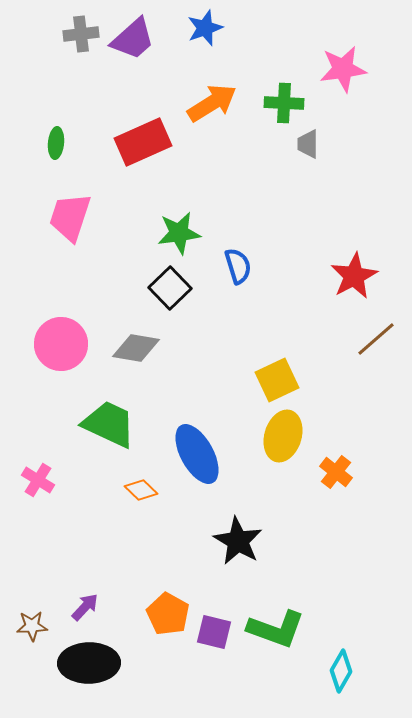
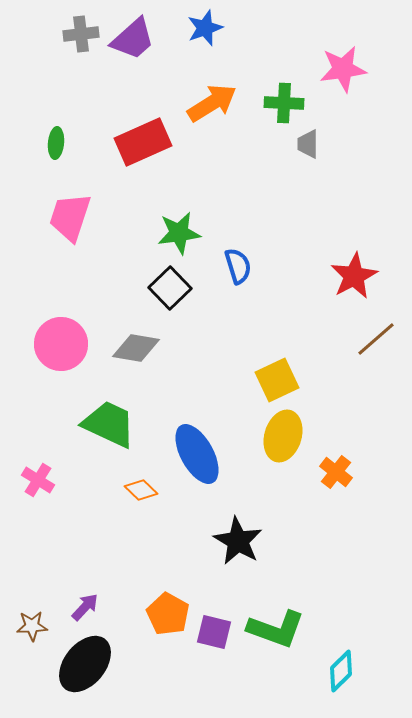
black ellipse: moved 4 px left, 1 px down; rotated 50 degrees counterclockwise
cyan diamond: rotated 15 degrees clockwise
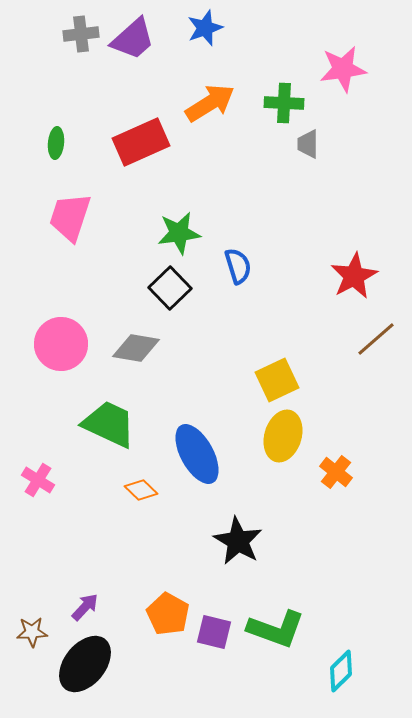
orange arrow: moved 2 px left
red rectangle: moved 2 px left
brown star: moved 6 px down
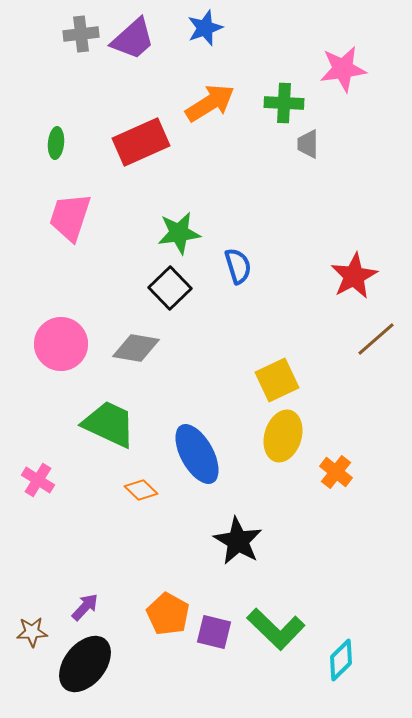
green L-shape: rotated 24 degrees clockwise
cyan diamond: moved 11 px up
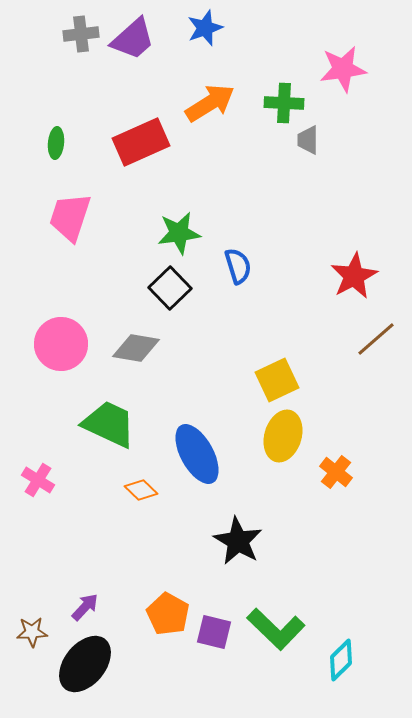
gray trapezoid: moved 4 px up
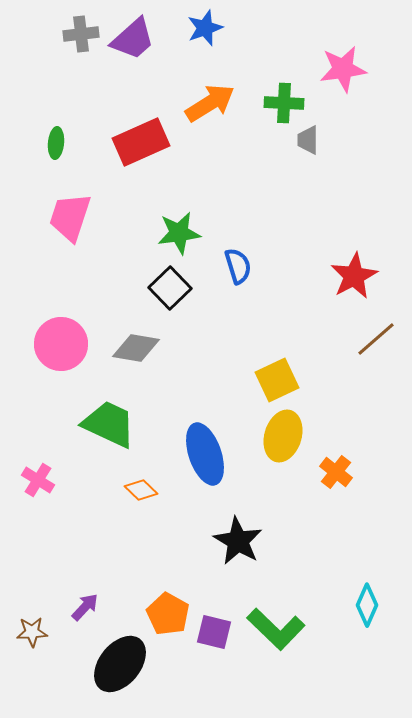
blue ellipse: moved 8 px right; rotated 10 degrees clockwise
cyan diamond: moved 26 px right, 55 px up; rotated 21 degrees counterclockwise
black ellipse: moved 35 px right
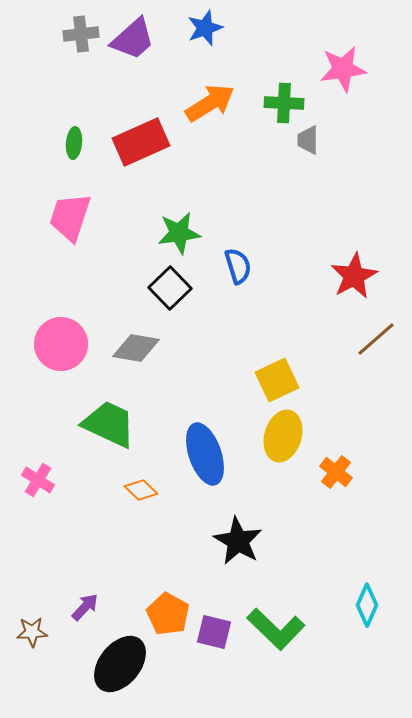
green ellipse: moved 18 px right
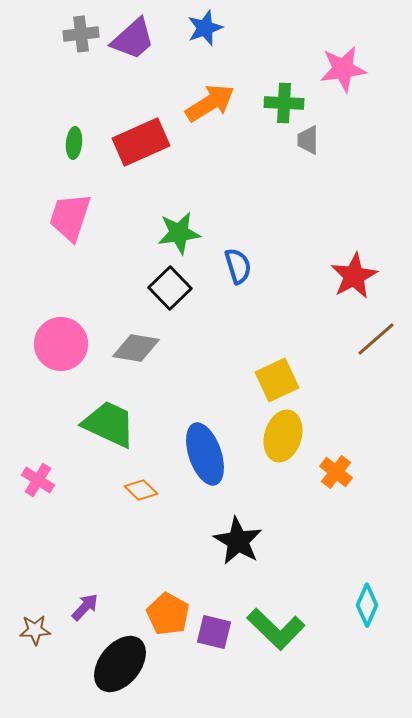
brown star: moved 3 px right, 2 px up
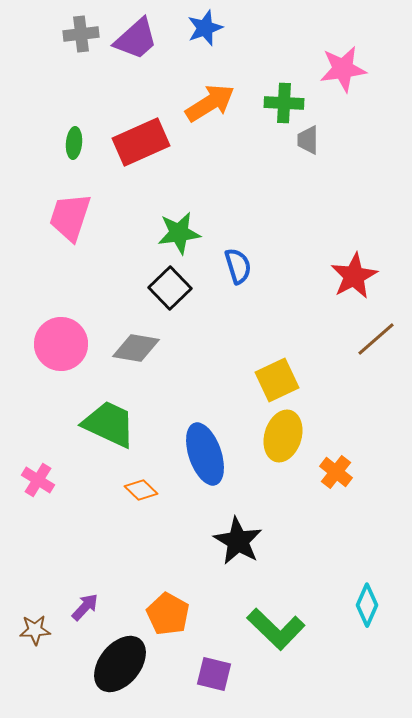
purple trapezoid: moved 3 px right
purple square: moved 42 px down
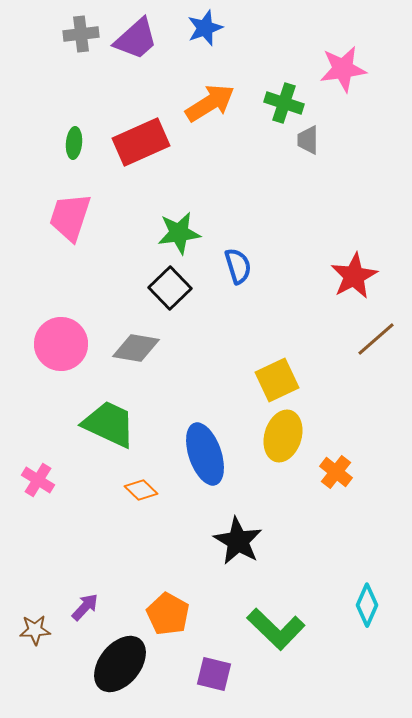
green cross: rotated 15 degrees clockwise
